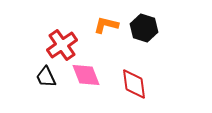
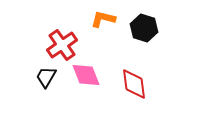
orange L-shape: moved 3 px left, 6 px up
black trapezoid: rotated 55 degrees clockwise
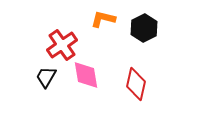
black hexagon: rotated 16 degrees clockwise
pink diamond: rotated 12 degrees clockwise
red diamond: moved 2 px right; rotated 20 degrees clockwise
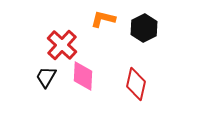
red cross: rotated 12 degrees counterclockwise
pink diamond: moved 3 px left, 1 px down; rotated 12 degrees clockwise
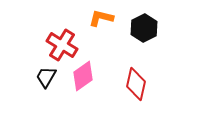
orange L-shape: moved 2 px left, 1 px up
red cross: rotated 12 degrees counterclockwise
pink diamond: rotated 52 degrees clockwise
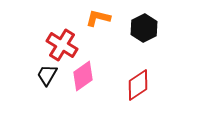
orange L-shape: moved 3 px left
black trapezoid: moved 1 px right, 2 px up
red diamond: moved 2 px right, 1 px down; rotated 44 degrees clockwise
